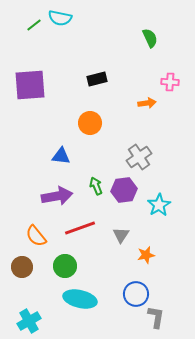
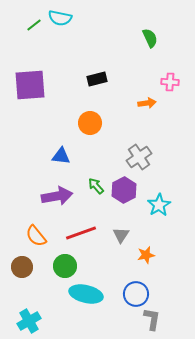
green arrow: rotated 18 degrees counterclockwise
purple hexagon: rotated 20 degrees counterclockwise
red line: moved 1 px right, 5 px down
cyan ellipse: moved 6 px right, 5 px up
gray L-shape: moved 4 px left, 2 px down
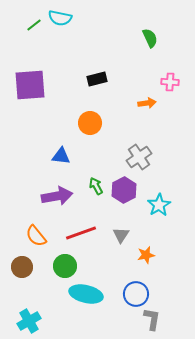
green arrow: rotated 12 degrees clockwise
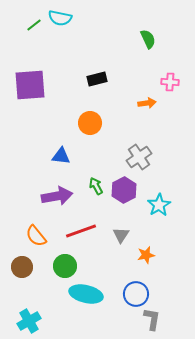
green semicircle: moved 2 px left, 1 px down
red line: moved 2 px up
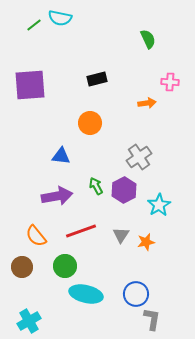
orange star: moved 13 px up
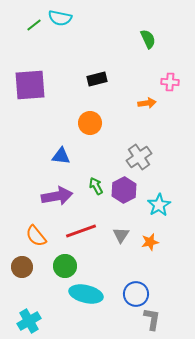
orange star: moved 4 px right
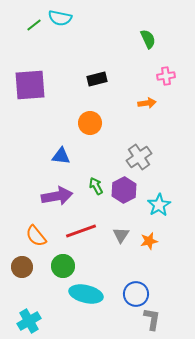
pink cross: moved 4 px left, 6 px up; rotated 12 degrees counterclockwise
orange star: moved 1 px left, 1 px up
green circle: moved 2 px left
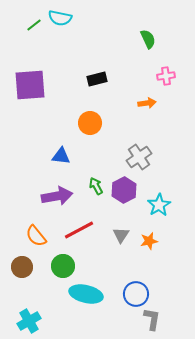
red line: moved 2 px left, 1 px up; rotated 8 degrees counterclockwise
